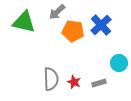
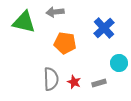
gray arrow: moved 2 px left; rotated 36 degrees clockwise
blue cross: moved 3 px right, 3 px down
orange pentagon: moved 8 px left, 12 px down
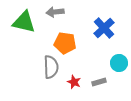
gray semicircle: moved 12 px up
gray rectangle: moved 1 px up
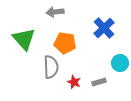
green triangle: moved 17 px down; rotated 35 degrees clockwise
cyan circle: moved 1 px right
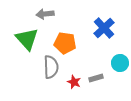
gray arrow: moved 10 px left, 2 px down
green triangle: moved 3 px right
gray rectangle: moved 3 px left, 4 px up
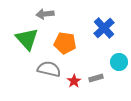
cyan circle: moved 1 px left, 1 px up
gray semicircle: moved 2 px left, 2 px down; rotated 75 degrees counterclockwise
red star: moved 1 px up; rotated 16 degrees clockwise
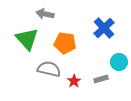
gray arrow: rotated 18 degrees clockwise
gray rectangle: moved 5 px right, 1 px down
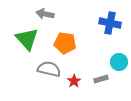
blue cross: moved 6 px right, 5 px up; rotated 35 degrees counterclockwise
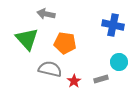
gray arrow: moved 1 px right
blue cross: moved 3 px right, 2 px down
gray semicircle: moved 1 px right
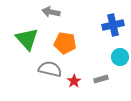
gray arrow: moved 5 px right, 2 px up
blue cross: rotated 25 degrees counterclockwise
cyan circle: moved 1 px right, 5 px up
